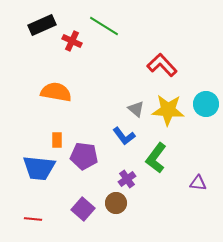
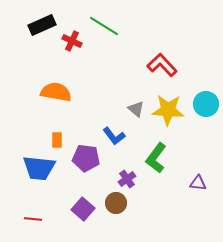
blue L-shape: moved 10 px left
purple pentagon: moved 2 px right, 2 px down
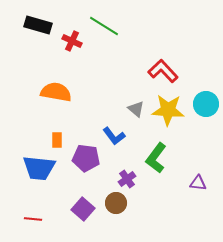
black rectangle: moved 4 px left; rotated 40 degrees clockwise
red L-shape: moved 1 px right, 6 px down
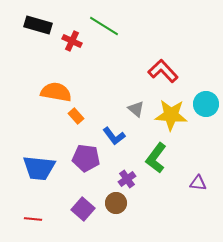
yellow star: moved 3 px right, 5 px down
orange rectangle: moved 19 px right, 24 px up; rotated 42 degrees counterclockwise
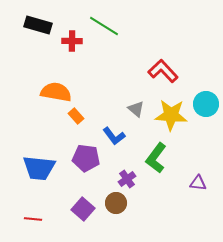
red cross: rotated 24 degrees counterclockwise
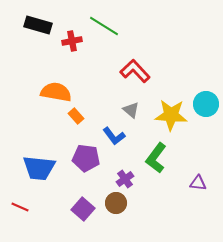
red cross: rotated 12 degrees counterclockwise
red L-shape: moved 28 px left
gray triangle: moved 5 px left, 1 px down
purple cross: moved 2 px left
red line: moved 13 px left, 12 px up; rotated 18 degrees clockwise
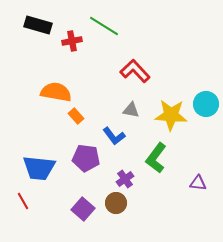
gray triangle: rotated 30 degrees counterclockwise
red line: moved 3 px right, 6 px up; rotated 36 degrees clockwise
